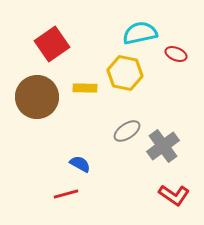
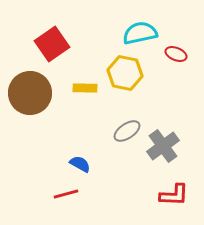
brown circle: moved 7 px left, 4 px up
red L-shape: rotated 32 degrees counterclockwise
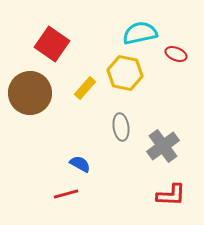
red square: rotated 20 degrees counterclockwise
yellow rectangle: rotated 50 degrees counterclockwise
gray ellipse: moved 6 px left, 4 px up; rotated 64 degrees counterclockwise
red L-shape: moved 3 px left
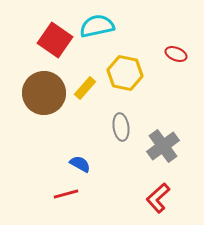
cyan semicircle: moved 43 px left, 7 px up
red square: moved 3 px right, 4 px up
brown circle: moved 14 px right
red L-shape: moved 13 px left, 3 px down; rotated 136 degrees clockwise
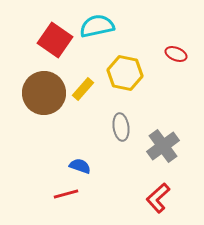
yellow rectangle: moved 2 px left, 1 px down
blue semicircle: moved 2 px down; rotated 10 degrees counterclockwise
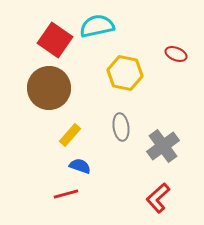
yellow rectangle: moved 13 px left, 46 px down
brown circle: moved 5 px right, 5 px up
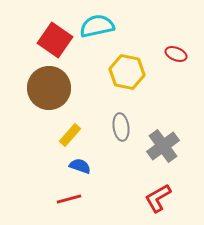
yellow hexagon: moved 2 px right, 1 px up
red line: moved 3 px right, 5 px down
red L-shape: rotated 12 degrees clockwise
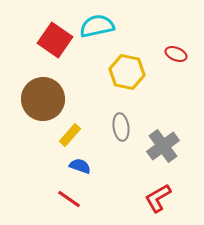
brown circle: moved 6 px left, 11 px down
red line: rotated 50 degrees clockwise
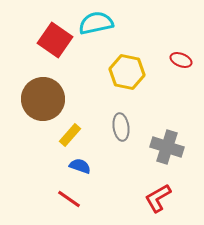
cyan semicircle: moved 1 px left, 3 px up
red ellipse: moved 5 px right, 6 px down
gray cross: moved 4 px right, 1 px down; rotated 36 degrees counterclockwise
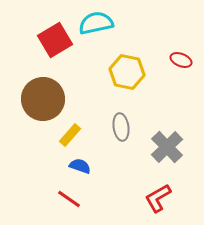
red square: rotated 24 degrees clockwise
gray cross: rotated 28 degrees clockwise
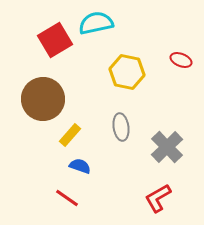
red line: moved 2 px left, 1 px up
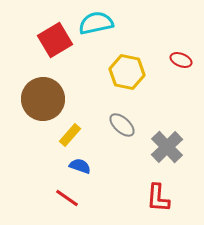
gray ellipse: moved 1 px right, 2 px up; rotated 40 degrees counterclockwise
red L-shape: rotated 56 degrees counterclockwise
